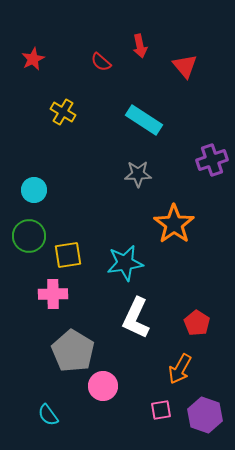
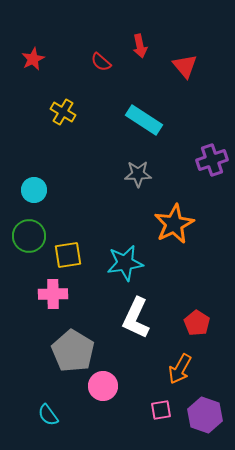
orange star: rotated 9 degrees clockwise
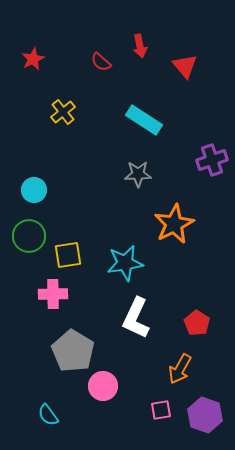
yellow cross: rotated 20 degrees clockwise
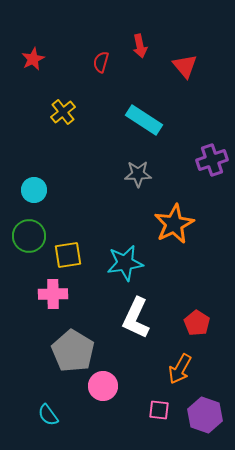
red semicircle: rotated 65 degrees clockwise
pink square: moved 2 px left; rotated 15 degrees clockwise
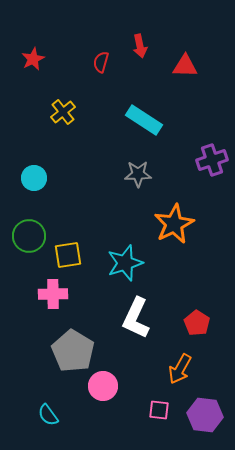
red triangle: rotated 48 degrees counterclockwise
cyan circle: moved 12 px up
cyan star: rotated 9 degrees counterclockwise
purple hexagon: rotated 12 degrees counterclockwise
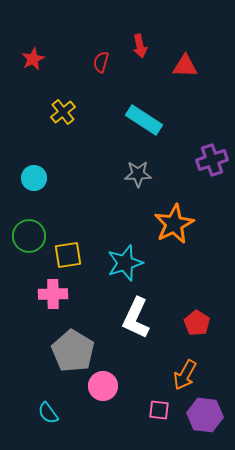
orange arrow: moved 5 px right, 6 px down
cyan semicircle: moved 2 px up
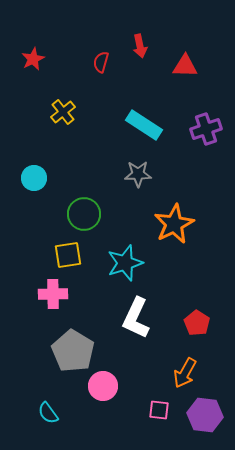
cyan rectangle: moved 5 px down
purple cross: moved 6 px left, 31 px up
green circle: moved 55 px right, 22 px up
orange arrow: moved 2 px up
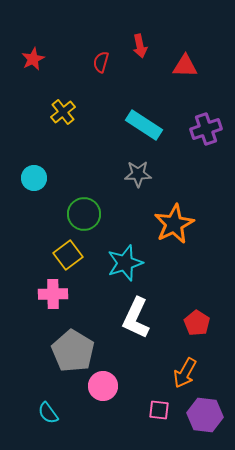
yellow square: rotated 28 degrees counterclockwise
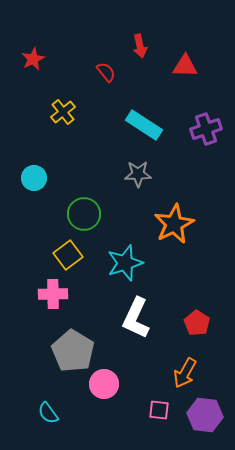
red semicircle: moved 5 px right, 10 px down; rotated 125 degrees clockwise
pink circle: moved 1 px right, 2 px up
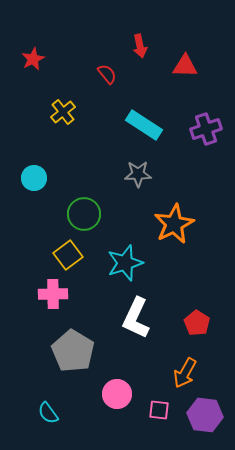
red semicircle: moved 1 px right, 2 px down
pink circle: moved 13 px right, 10 px down
